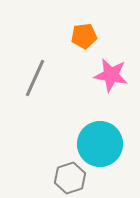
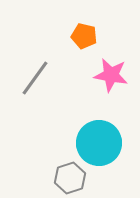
orange pentagon: rotated 20 degrees clockwise
gray line: rotated 12 degrees clockwise
cyan circle: moved 1 px left, 1 px up
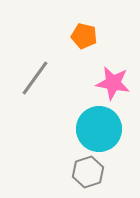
pink star: moved 2 px right, 8 px down
cyan circle: moved 14 px up
gray hexagon: moved 18 px right, 6 px up
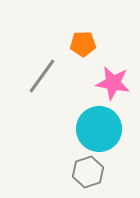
orange pentagon: moved 1 px left, 8 px down; rotated 15 degrees counterclockwise
gray line: moved 7 px right, 2 px up
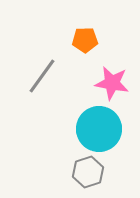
orange pentagon: moved 2 px right, 4 px up
pink star: moved 1 px left
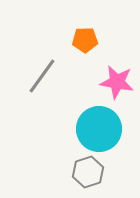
pink star: moved 5 px right, 1 px up
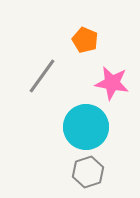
orange pentagon: rotated 25 degrees clockwise
pink star: moved 5 px left, 1 px down
cyan circle: moved 13 px left, 2 px up
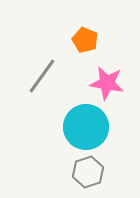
pink star: moved 5 px left
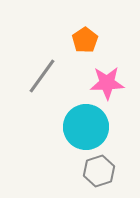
orange pentagon: rotated 15 degrees clockwise
pink star: rotated 12 degrees counterclockwise
gray hexagon: moved 11 px right, 1 px up
